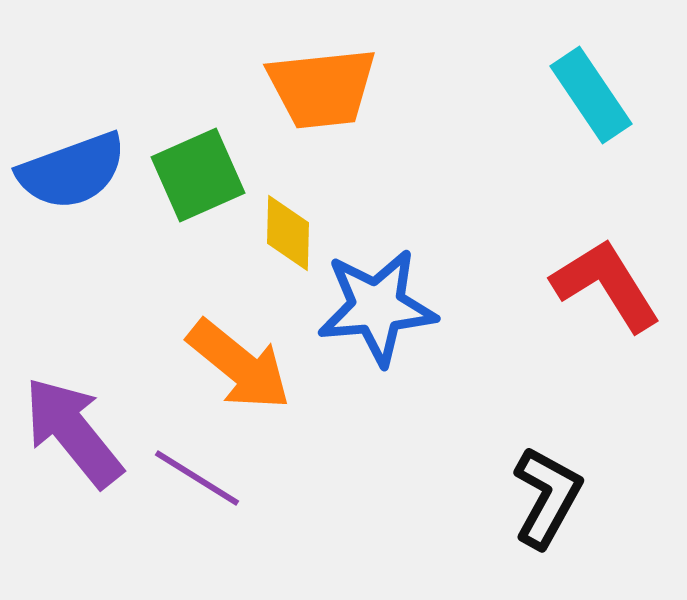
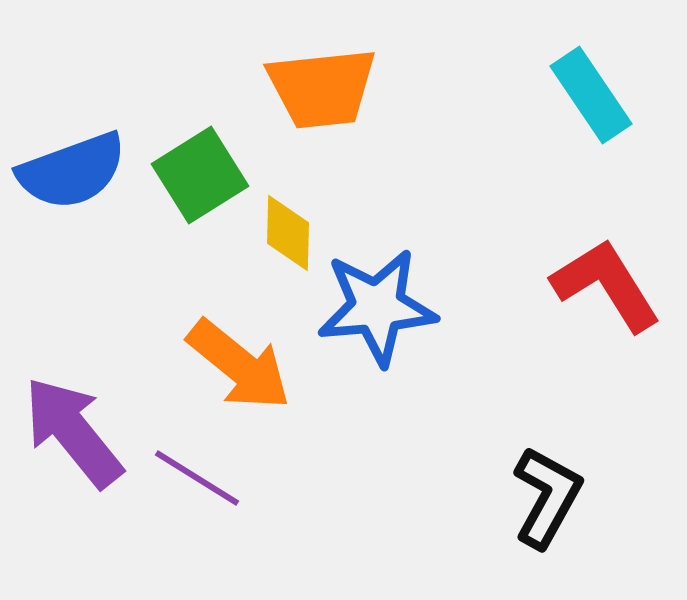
green square: moved 2 px right; rotated 8 degrees counterclockwise
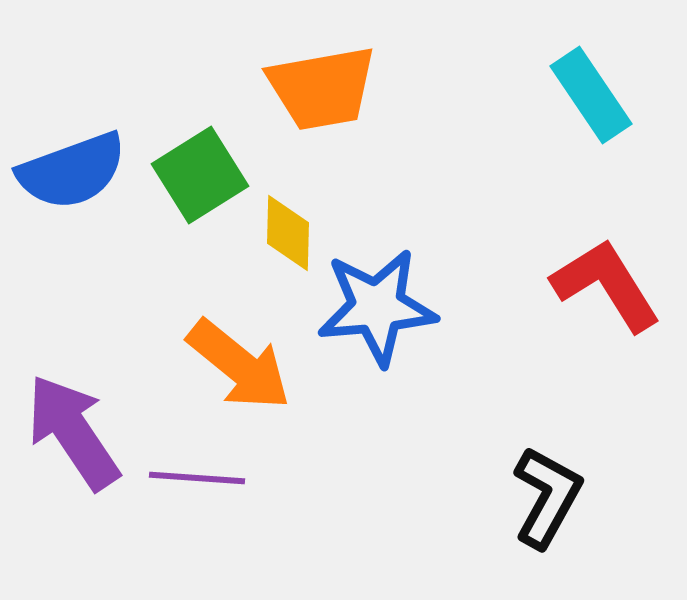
orange trapezoid: rotated 4 degrees counterclockwise
purple arrow: rotated 5 degrees clockwise
purple line: rotated 28 degrees counterclockwise
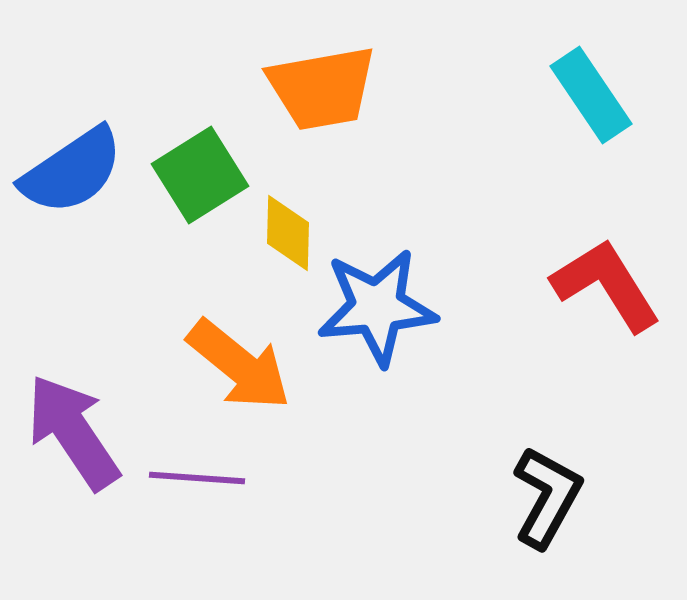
blue semicircle: rotated 14 degrees counterclockwise
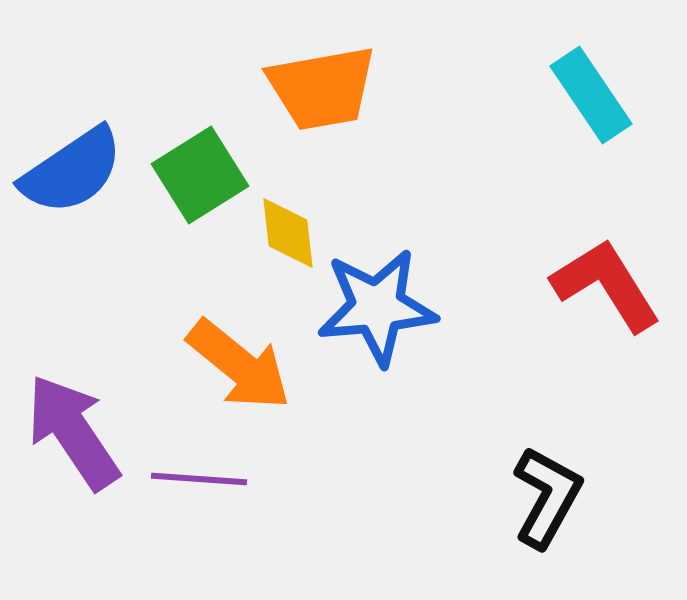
yellow diamond: rotated 8 degrees counterclockwise
purple line: moved 2 px right, 1 px down
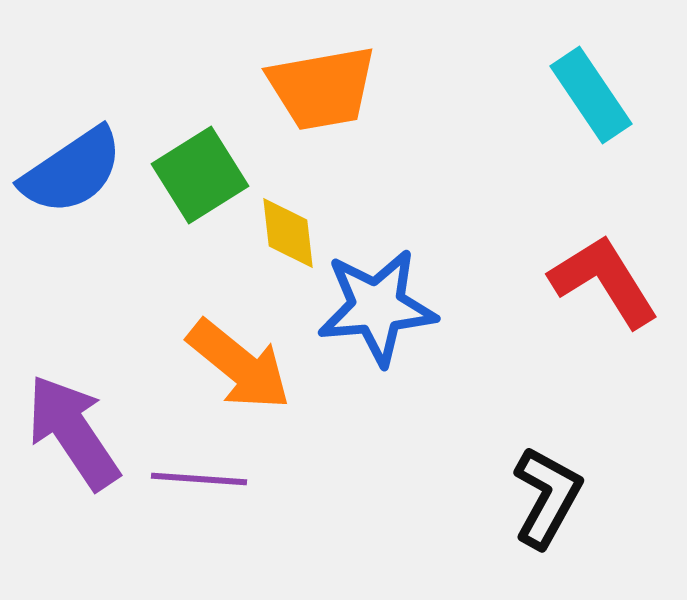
red L-shape: moved 2 px left, 4 px up
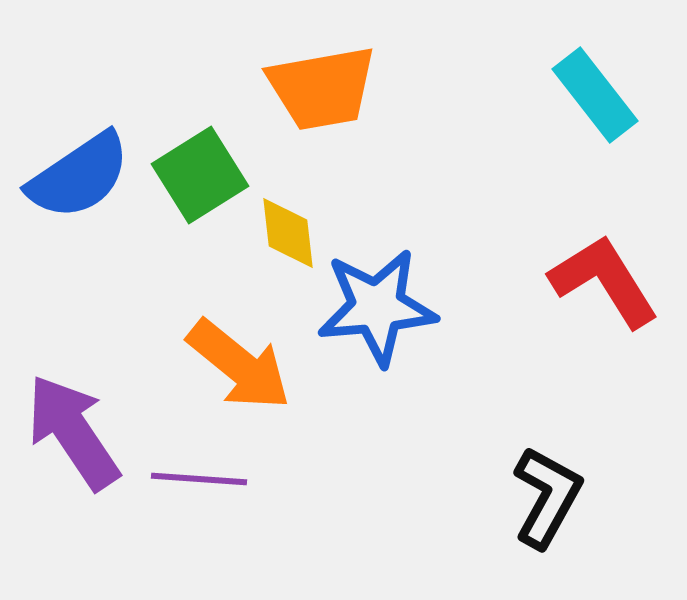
cyan rectangle: moved 4 px right; rotated 4 degrees counterclockwise
blue semicircle: moved 7 px right, 5 px down
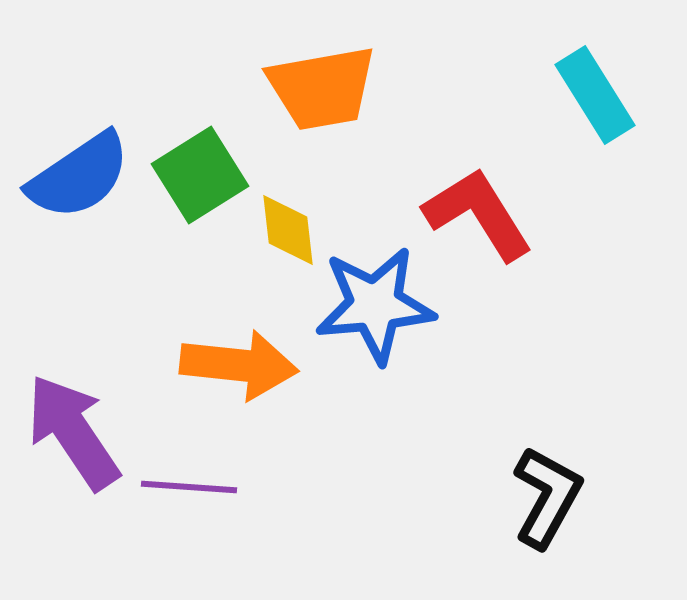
cyan rectangle: rotated 6 degrees clockwise
yellow diamond: moved 3 px up
red L-shape: moved 126 px left, 67 px up
blue star: moved 2 px left, 2 px up
orange arrow: rotated 33 degrees counterclockwise
purple line: moved 10 px left, 8 px down
